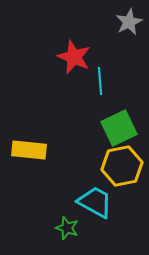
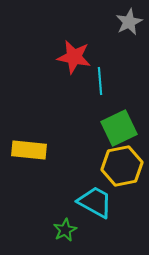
red star: rotated 12 degrees counterclockwise
green star: moved 2 px left, 2 px down; rotated 25 degrees clockwise
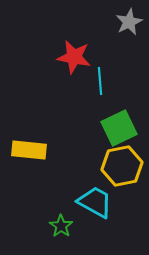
green star: moved 4 px left, 4 px up; rotated 10 degrees counterclockwise
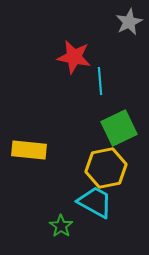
yellow hexagon: moved 16 px left, 2 px down
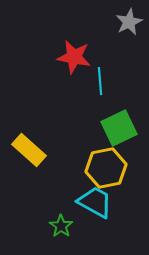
yellow rectangle: rotated 36 degrees clockwise
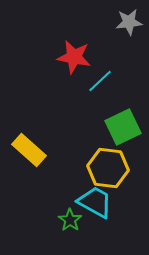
gray star: rotated 20 degrees clockwise
cyan line: rotated 52 degrees clockwise
green square: moved 4 px right, 1 px up
yellow hexagon: moved 2 px right; rotated 18 degrees clockwise
green star: moved 9 px right, 6 px up
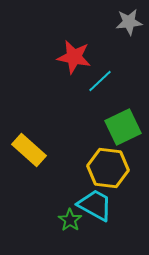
cyan trapezoid: moved 3 px down
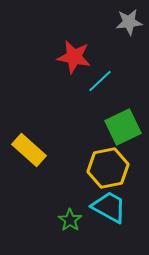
yellow hexagon: rotated 18 degrees counterclockwise
cyan trapezoid: moved 14 px right, 2 px down
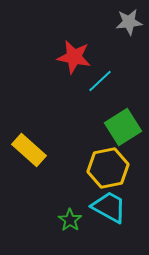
green square: rotated 6 degrees counterclockwise
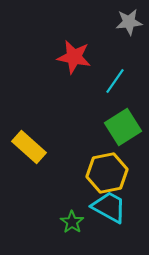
cyan line: moved 15 px right; rotated 12 degrees counterclockwise
yellow rectangle: moved 3 px up
yellow hexagon: moved 1 px left, 5 px down
green star: moved 2 px right, 2 px down
